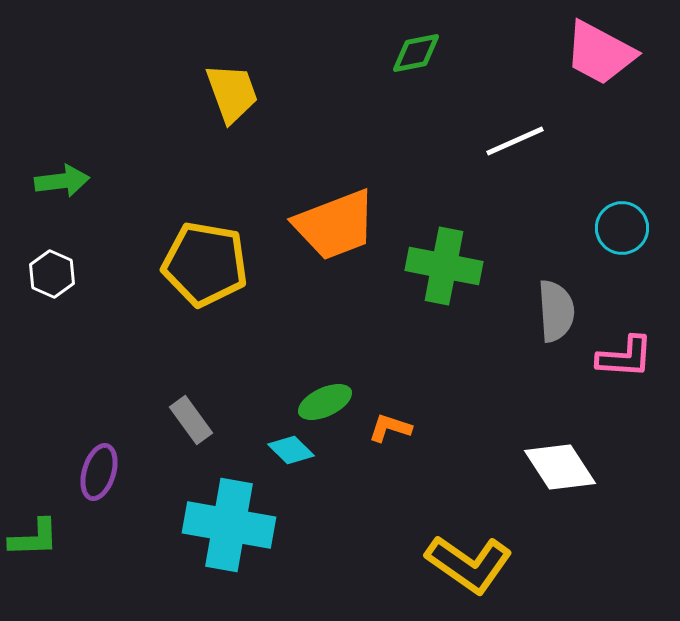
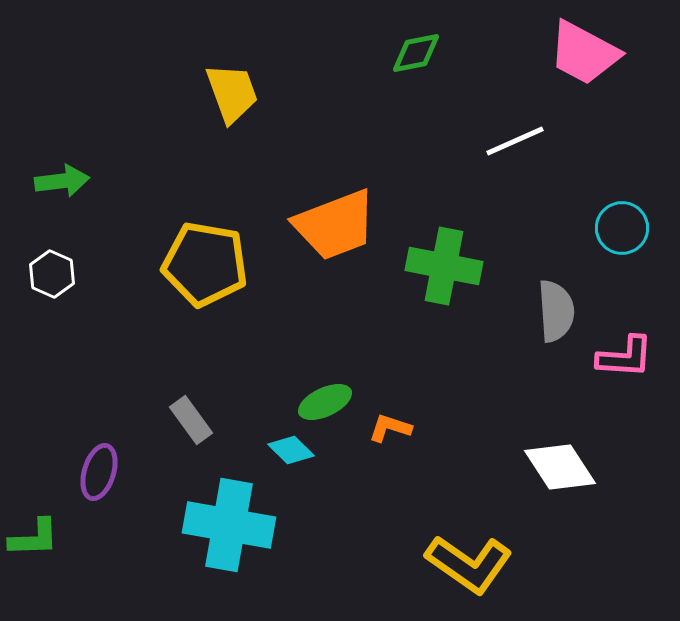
pink trapezoid: moved 16 px left
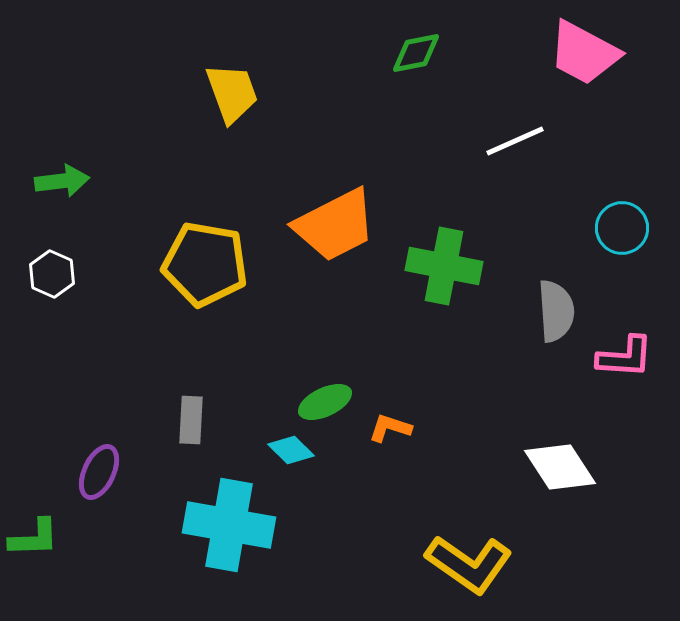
orange trapezoid: rotated 6 degrees counterclockwise
gray rectangle: rotated 39 degrees clockwise
purple ellipse: rotated 8 degrees clockwise
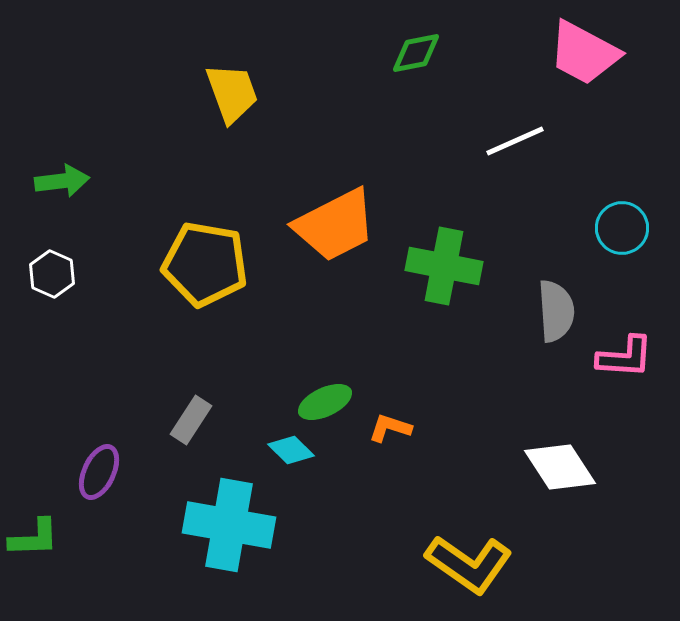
gray rectangle: rotated 30 degrees clockwise
